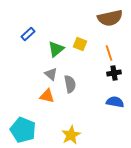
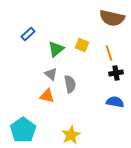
brown semicircle: moved 2 px right; rotated 25 degrees clockwise
yellow square: moved 2 px right, 1 px down
black cross: moved 2 px right
cyan pentagon: rotated 15 degrees clockwise
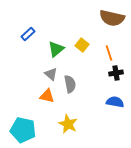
yellow square: rotated 16 degrees clockwise
cyan pentagon: rotated 25 degrees counterclockwise
yellow star: moved 3 px left, 11 px up; rotated 18 degrees counterclockwise
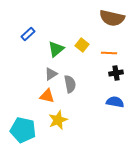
orange line: rotated 70 degrees counterclockwise
gray triangle: rotated 48 degrees clockwise
yellow star: moved 10 px left, 4 px up; rotated 24 degrees clockwise
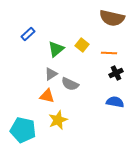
black cross: rotated 16 degrees counterclockwise
gray semicircle: rotated 126 degrees clockwise
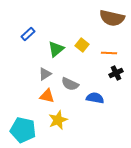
gray triangle: moved 6 px left
blue semicircle: moved 20 px left, 4 px up
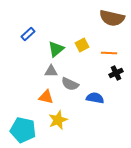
yellow square: rotated 24 degrees clockwise
gray triangle: moved 6 px right, 3 px up; rotated 32 degrees clockwise
orange triangle: moved 1 px left, 1 px down
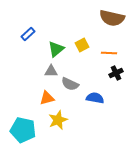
orange triangle: moved 1 px right, 1 px down; rotated 28 degrees counterclockwise
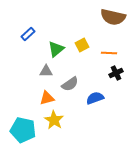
brown semicircle: moved 1 px right, 1 px up
gray triangle: moved 5 px left
gray semicircle: rotated 60 degrees counterclockwise
blue semicircle: rotated 30 degrees counterclockwise
yellow star: moved 4 px left; rotated 18 degrees counterclockwise
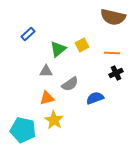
green triangle: moved 2 px right
orange line: moved 3 px right
